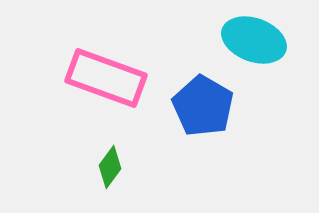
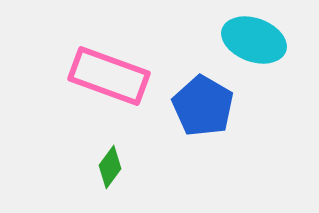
pink rectangle: moved 3 px right, 2 px up
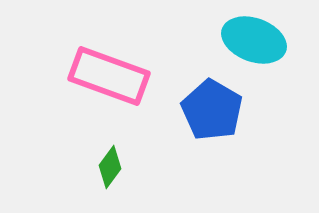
blue pentagon: moved 9 px right, 4 px down
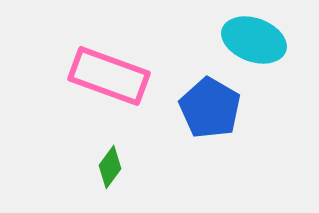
blue pentagon: moved 2 px left, 2 px up
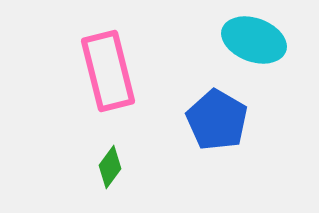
pink rectangle: moved 1 px left, 5 px up; rotated 56 degrees clockwise
blue pentagon: moved 7 px right, 12 px down
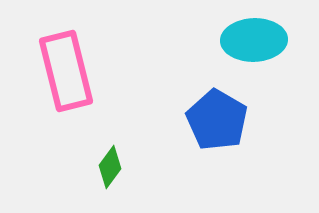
cyan ellipse: rotated 22 degrees counterclockwise
pink rectangle: moved 42 px left
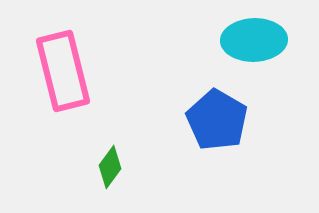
pink rectangle: moved 3 px left
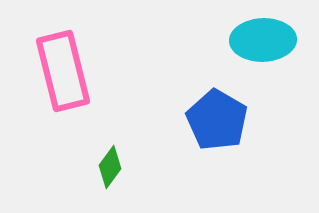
cyan ellipse: moved 9 px right
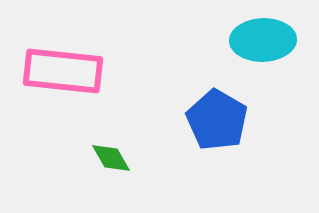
pink rectangle: rotated 70 degrees counterclockwise
green diamond: moved 1 px right, 9 px up; rotated 66 degrees counterclockwise
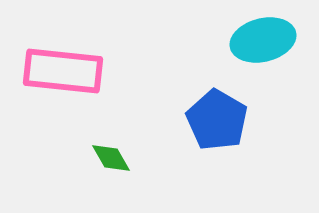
cyan ellipse: rotated 12 degrees counterclockwise
